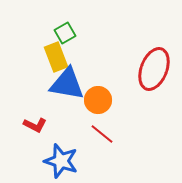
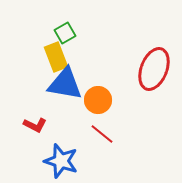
blue triangle: moved 2 px left
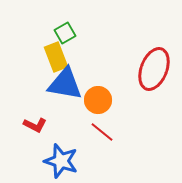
red line: moved 2 px up
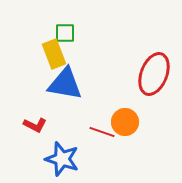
green square: rotated 30 degrees clockwise
yellow rectangle: moved 2 px left, 3 px up
red ellipse: moved 5 px down
orange circle: moved 27 px right, 22 px down
red line: rotated 20 degrees counterclockwise
blue star: moved 1 px right, 2 px up
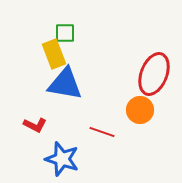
orange circle: moved 15 px right, 12 px up
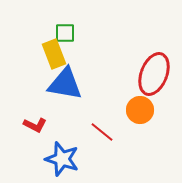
red line: rotated 20 degrees clockwise
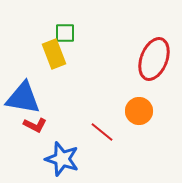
red ellipse: moved 15 px up
blue triangle: moved 42 px left, 14 px down
orange circle: moved 1 px left, 1 px down
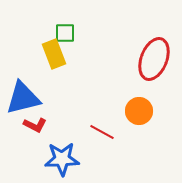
blue triangle: rotated 24 degrees counterclockwise
red line: rotated 10 degrees counterclockwise
blue star: rotated 20 degrees counterclockwise
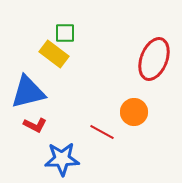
yellow rectangle: rotated 32 degrees counterclockwise
blue triangle: moved 5 px right, 6 px up
orange circle: moved 5 px left, 1 px down
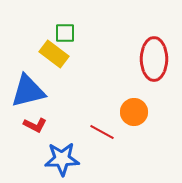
red ellipse: rotated 21 degrees counterclockwise
blue triangle: moved 1 px up
